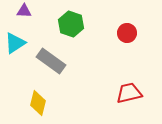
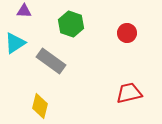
yellow diamond: moved 2 px right, 3 px down
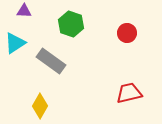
yellow diamond: rotated 15 degrees clockwise
